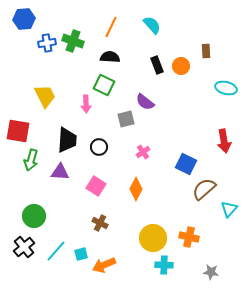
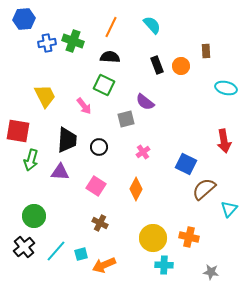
pink arrow: moved 2 px left, 2 px down; rotated 36 degrees counterclockwise
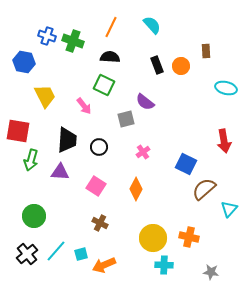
blue hexagon: moved 43 px down; rotated 15 degrees clockwise
blue cross: moved 7 px up; rotated 30 degrees clockwise
black cross: moved 3 px right, 7 px down
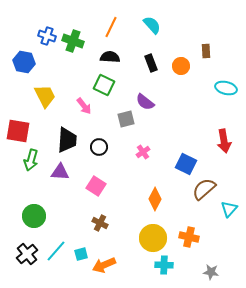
black rectangle: moved 6 px left, 2 px up
orange diamond: moved 19 px right, 10 px down
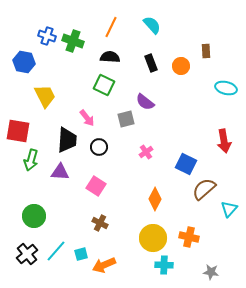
pink arrow: moved 3 px right, 12 px down
pink cross: moved 3 px right
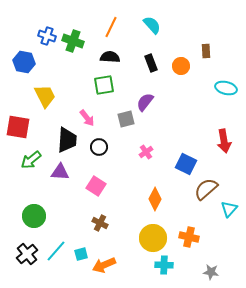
green square: rotated 35 degrees counterclockwise
purple semicircle: rotated 90 degrees clockwise
red square: moved 4 px up
green arrow: rotated 35 degrees clockwise
brown semicircle: moved 2 px right
